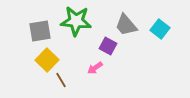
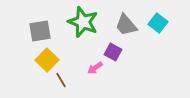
green star: moved 7 px right, 1 px down; rotated 16 degrees clockwise
cyan square: moved 2 px left, 6 px up
purple square: moved 5 px right, 6 px down
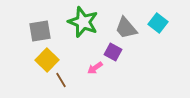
gray trapezoid: moved 3 px down
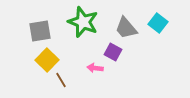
pink arrow: rotated 42 degrees clockwise
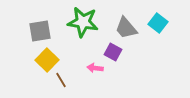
green star: rotated 12 degrees counterclockwise
